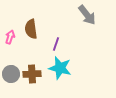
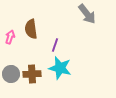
gray arrow: moved 1 px up
purple line: moved 1 px left, 1 px down
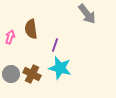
brown cross: rotated 30 degrees clockwise
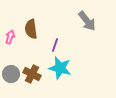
gray arrow: moved 7 px down
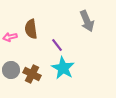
gray arrow: rotated 15 degrees clockwise
pink arrow: rotated 120 degrees counterclockwise
purple line: moved 2 px right; rotated 56 degrees counterclockwise
cyan star: moved 3 px right; rotated 15 degrees clockwise
gray circle: moved 4 px up
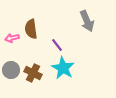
pink arrow: moved 2 px right, 1 px down
brown cross: moved 1 px right, 1 px up
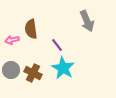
pink arrow: moved 2 px down
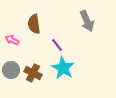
brown semicircle: moved 3 px right, 5 px up
pink arrow: rotated 40 degrees clockwise
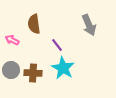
gray arrow: moved 2 px right, 4 px down
brown cross: rotated 24 degrees counterclockwise
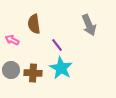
cyan star: moved 2 px left
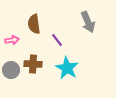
gray arrow: moved 1 px left, 3 px up
pink arrow: rotated 144 degrees clockwise
purple line: moved 5 px up
cyan star: moved 6 px right
brown cross: moved 9 px up
